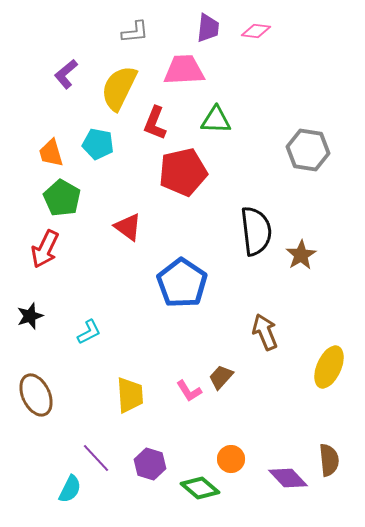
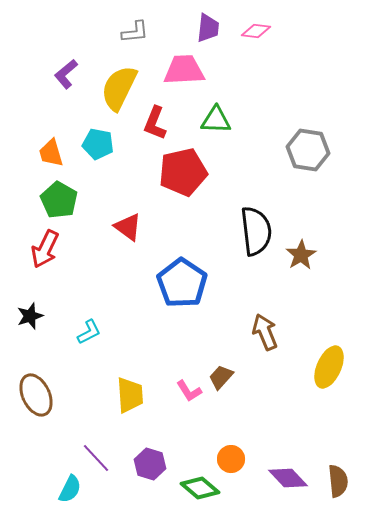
green pentagon: moved 3 px left, 2 px down
brown semicircle: moved 9 px right, 21 px down
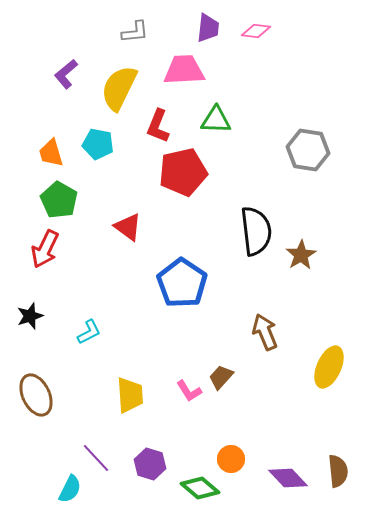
red L-shape: moved 3 px right, 3 px down
brown semicircle: moved 10 px up
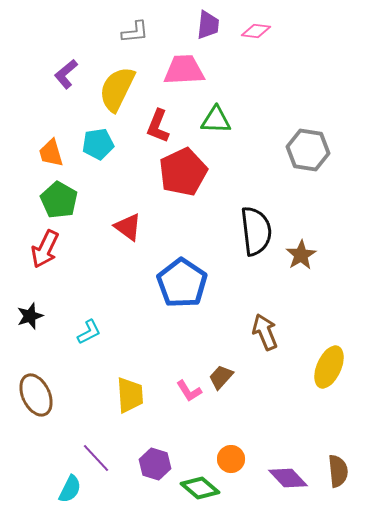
purple trapezoid: moved 3 px up
yellow semicircle: moved 2 px left, 1 px down
cyan pentagon: rotated 20 degrees counterclockwise
red pentagon: rotated 12 degrees counterclockwise
purple hexagon: moved 5 px right
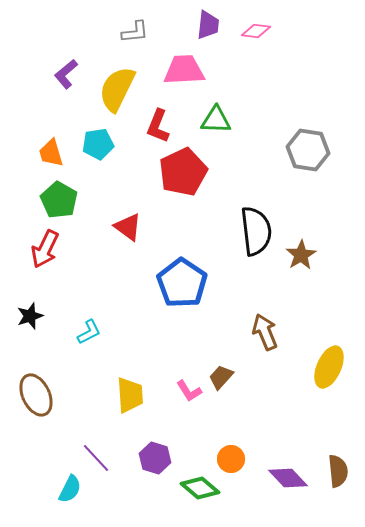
purple hexagon: moved 6 px up
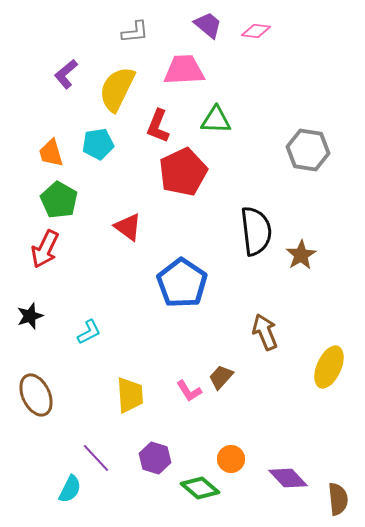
purple trapezoid: rotated 56 degrees counterclockwise
brown semicircle: moved 28 px down
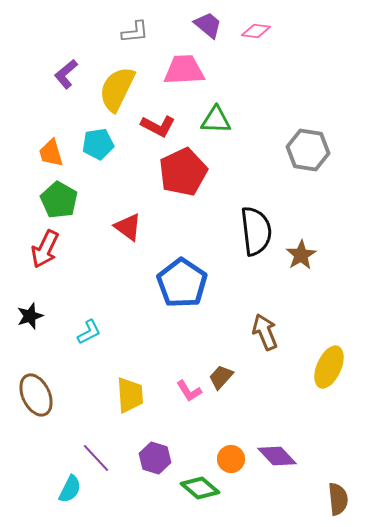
red L-shape: rotated 84 degrees counterclockwise
purple diamond: moved 11 px left, 22 px up
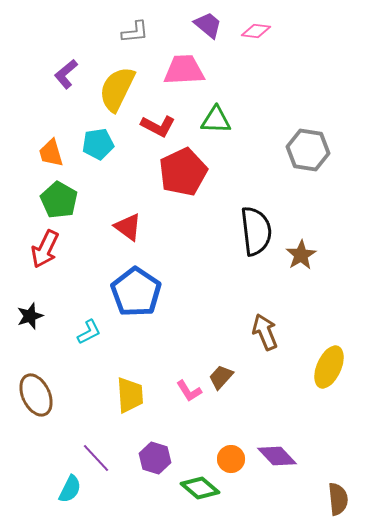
blue pentagon: moved 46 px left, 9 px down
